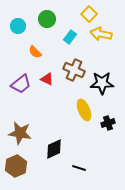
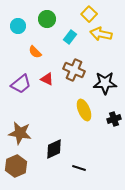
black star: moved 3 px right
black cross: moved 6 px right, 4 px up
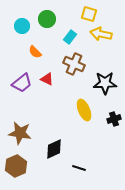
yellow square: rotated 28 degrees counterclockwise
cyan circle: moved 4 px right
brown cross: moved 6 px up
purple trapezoid: moved 1 px right, 1 px up
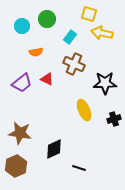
yellow arrow: moved 1 px right, 1 px up
orange semicircle: moved 1 px right; rotated 56 degrees counterclockwise
